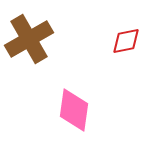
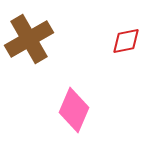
pink diamond: rotated 15 degrees clockwise
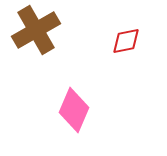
brown cross: moved 7 px right, 9 px up
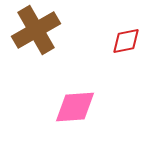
pink diamond: moved 1 px right, 3 px up; rotated 63 degrees clockwise
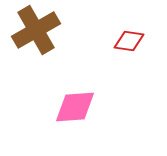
red diamond: moved 3 px right; rotated 20 degrees clockwise
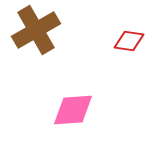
pink diamond: moved 2 px left, 3 px down
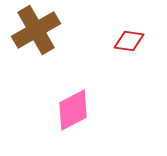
pink diamond: rotated 24 degrees counterclockwise
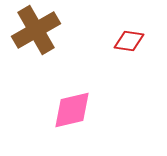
pink diamond: moved 1 px left; rotated 15 degrees clockwise
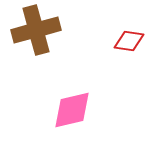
brown cross: rotated 15 degrees clockwise
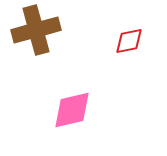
red diamond: rotated 20 degrees counterclockwise
